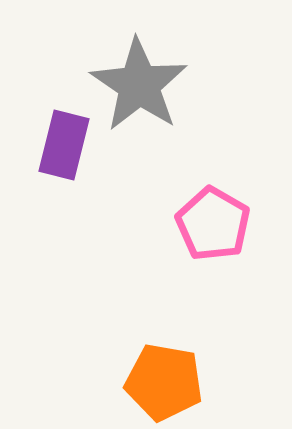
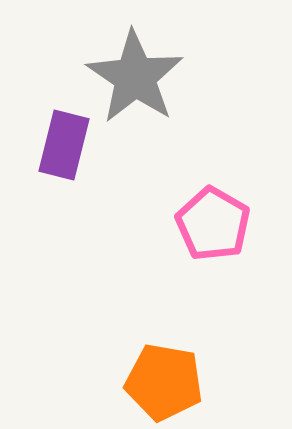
gray star: moved 4 px left, 8 px up
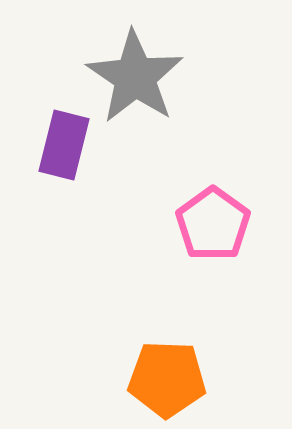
pink pentagon: rotated 6 degrees clockwise
orange pentagon: moved 3 px right, 3 px up; rotated 8 degrees counterclockwise
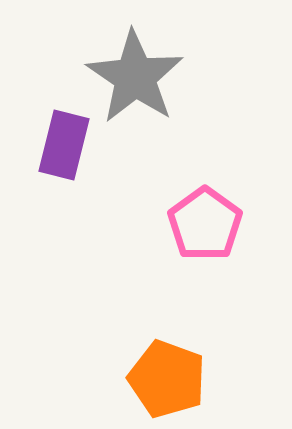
pink pentagon: moved 8 px left
orange pentagon: rotated 18 degrees clockwise
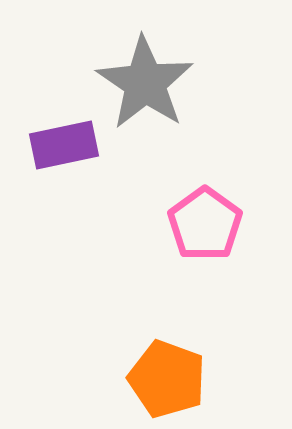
gray star: moved 10 px right, 6 px down
purple rectangle: rotated 64 degrees clockwise
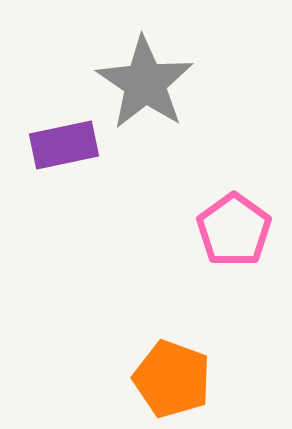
pink pentagon: moved 29 px right, 6 px down
orange pentagon: moved 5 px right
